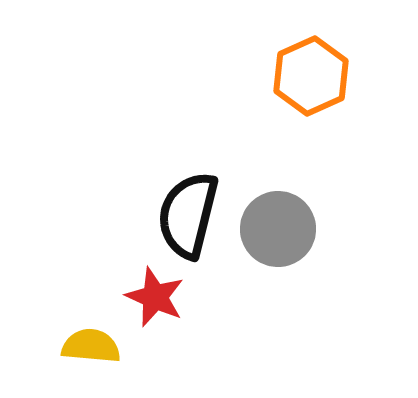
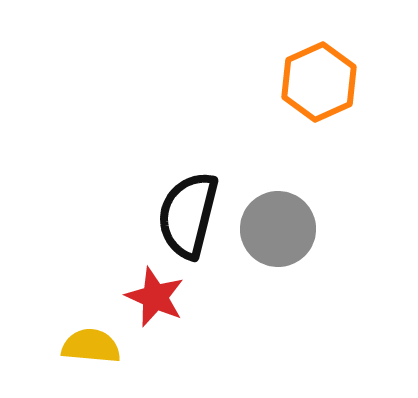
orange hexagon: moved 8 px right, 6 px down
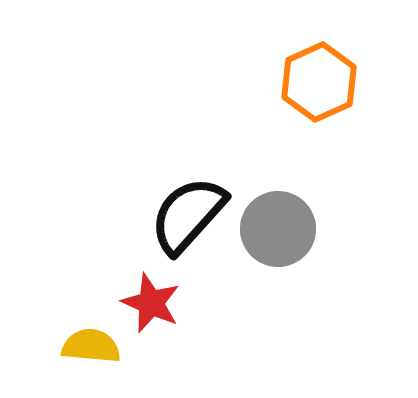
black semicircle: rotated 28 degrees clockwise
red star: moved 4 px left, 6 px down
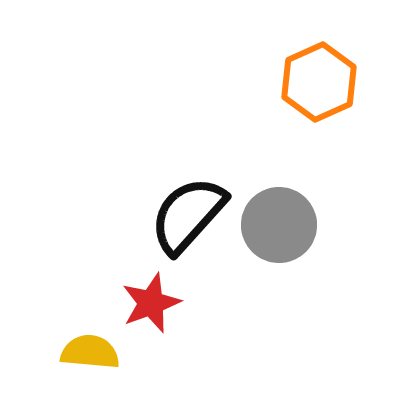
gray circle: moved 1 px right, 4 px up
red star: rotated 28 degrees clockwise
yellow semicircle: moved 1 px left, 6 px down
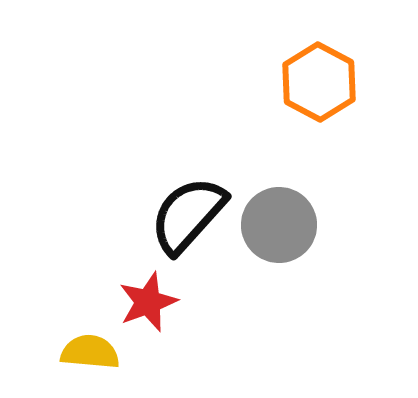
orange hexagon: rotated 8 degrees counterclockwise
red star: moved 3 px left, 1 px up
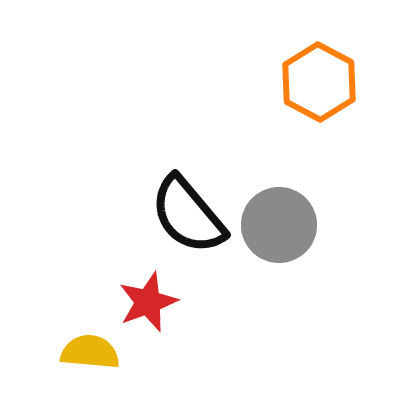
black semicircle: rotated 82 degrees counterclockwise
